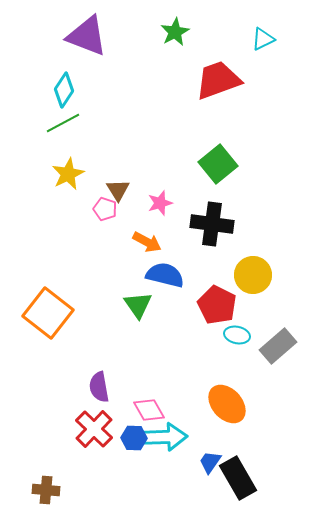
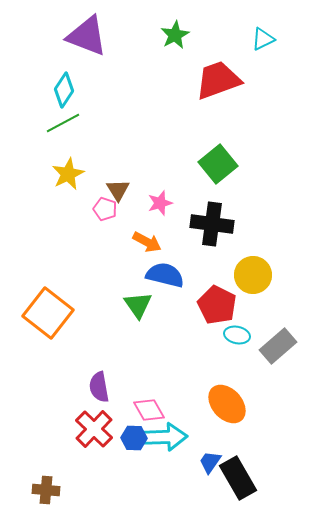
green star: moved 3 px down
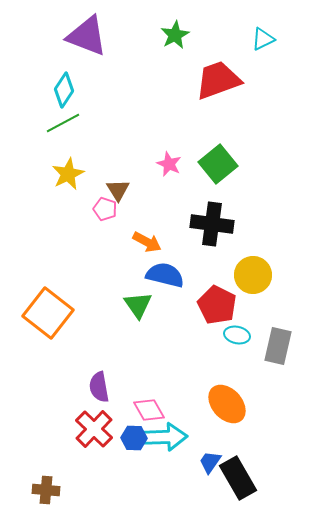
pink star: moved 9 px right, 39 px up; rotated 30 degrees counterclockwise
gray rectangle: rotated 36 degrees counterclockwise
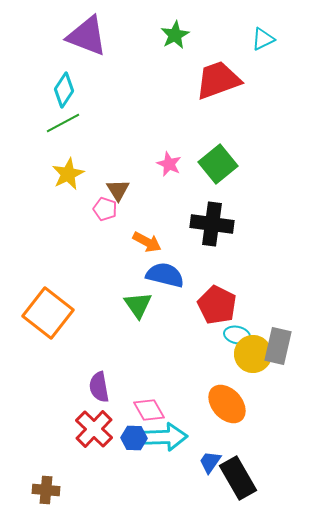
yellow circle: moved 79 px down
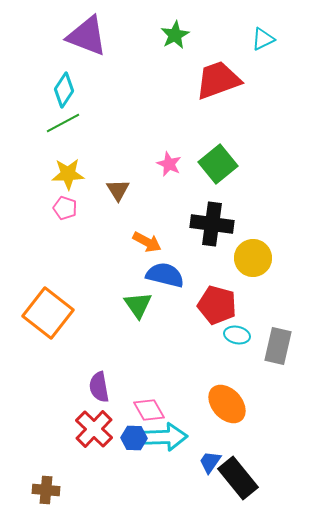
yellow star: rotated 24 degrees clockwise
pink pentagon: moved 40 px left, 1 px up
red pentagon: rotated 12 degrees counterclockwise
yellow circle: moved 96 px up
black rectangle: rotated 9 degrees counterclockwise
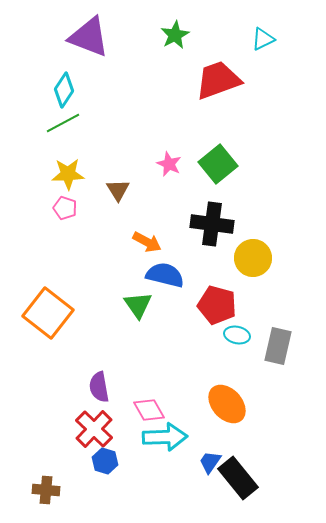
purple triangle: moved 2 px right, 1 px down
blue hexagon: moved 29 px left, 23 px down; rotated 15 degrees clockwise
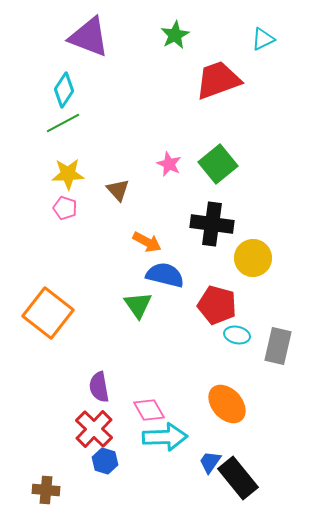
brown triangle: rotated 10 degrees counterclockwise
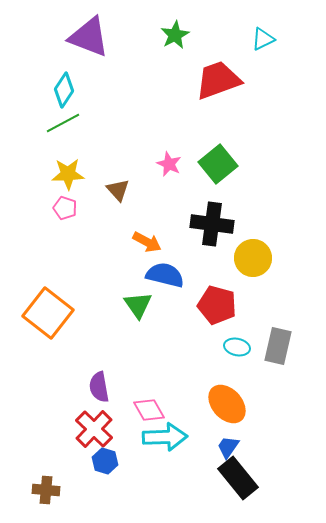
cyan ellipse: moved 12 px down
blue trapezoid: moved 18 px right, 15 px up
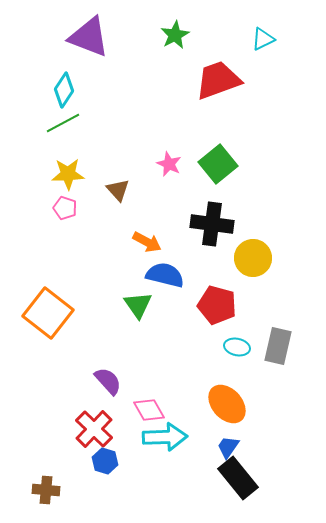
purple semicircle: moved 9 px right, 6 px up; rotated 148 degrees clockwise
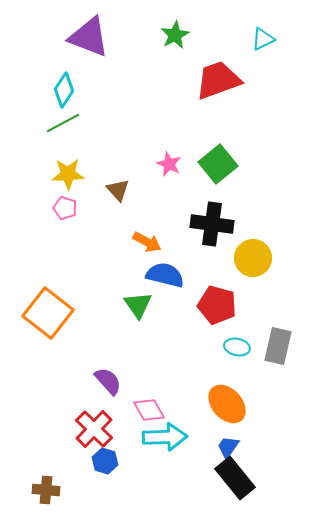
black rectangle: moved 3 px left
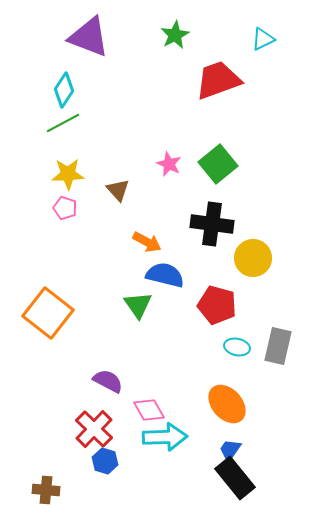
purple semicircle: rotated 20 degrees counterclockwise
blue trapezoid: moved 2 px right, 3 px down
